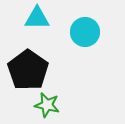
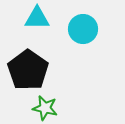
cyan circle: moved 2 px left, 3 px up
green star: moved 2 px left, 3 px down
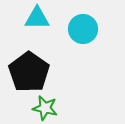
black pentagon: moved 1 px right, 2 px down
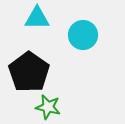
cyan circle: moved 6 px down
green star: moved 3 px right, 1 px up
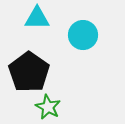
green star: rotated 15 degrees clockwise
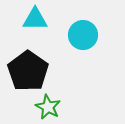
cyan triangle: moved 2 px left, 1 px down
black pentagon: moved 1 px left, 1 px up
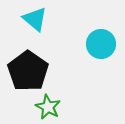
cyan triangle: rotated 40 degrees clockwise
cyan circle: moved 18 px right, 9 px down
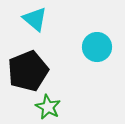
cyan circle: moved 4 px left, 3 px down
black pentagon: rotated 15 degrees clockwise
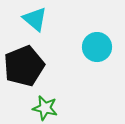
black pentagon: moved 4 px left, 5 px up
green star: moved 3 px left, 1 px down; rotated 15 degrees counterclockwise
